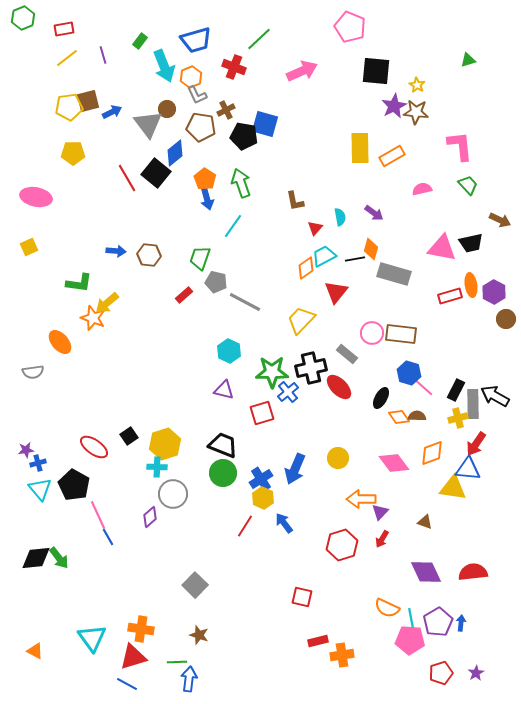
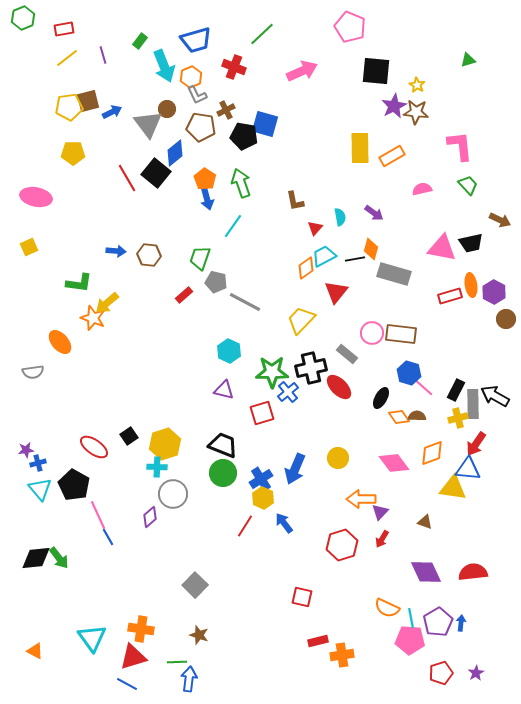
green line at (259, 39): moved 3 px right, 5 px up
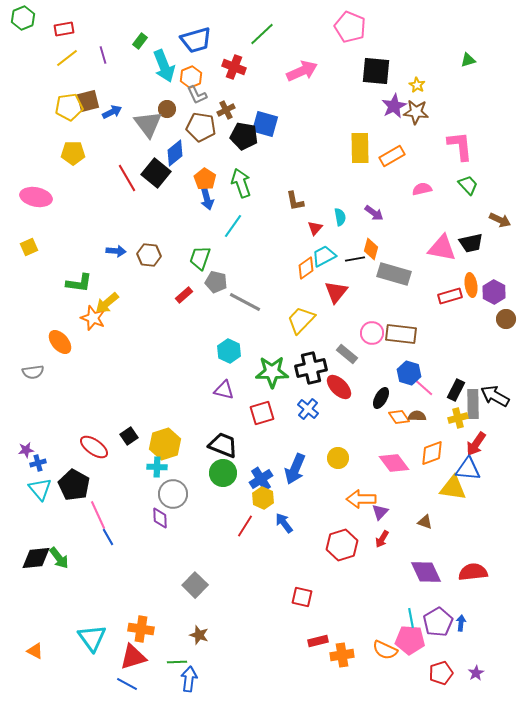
blue cross at (288, 392): moved 20 px right, 17 px down; rotated 10 degrees counterclockwise
purple diamond at (150, 517): moved 10 px right, 1 px down; rotated 50 degrees counterclockwise
orange semicircle at (387, 608): moved 2 px left, 42 px down
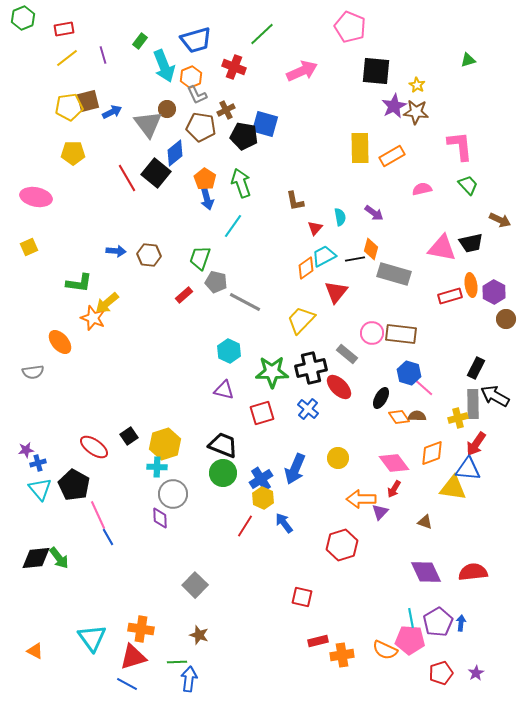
black rectangle at (456, 390): moved 20 px right, 22 px up
red arrow at (382, 539): moved 12 px right, 50 px up
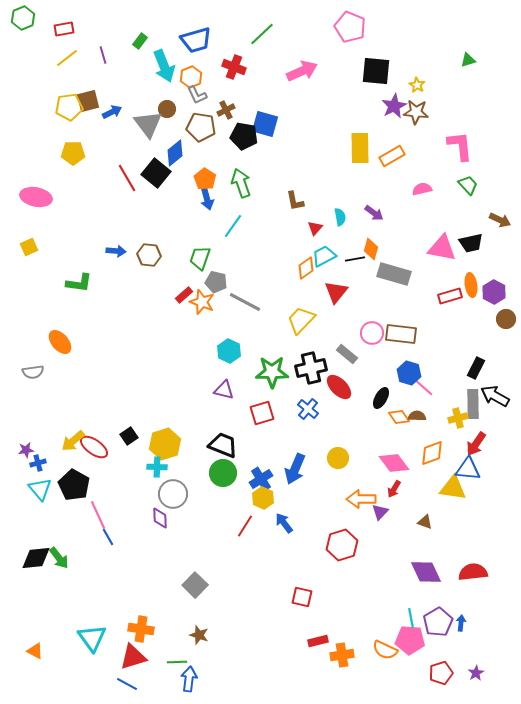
yellow arrow at (107, 303): moved 34 px left, 138 px down
orange star at (93, 318): moved 109 px right, 16 px up
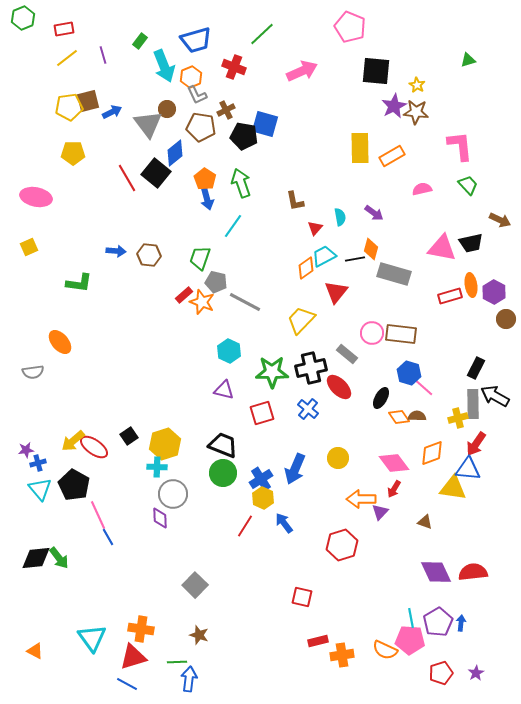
purple diamond at (426, 572): moved 10 px right
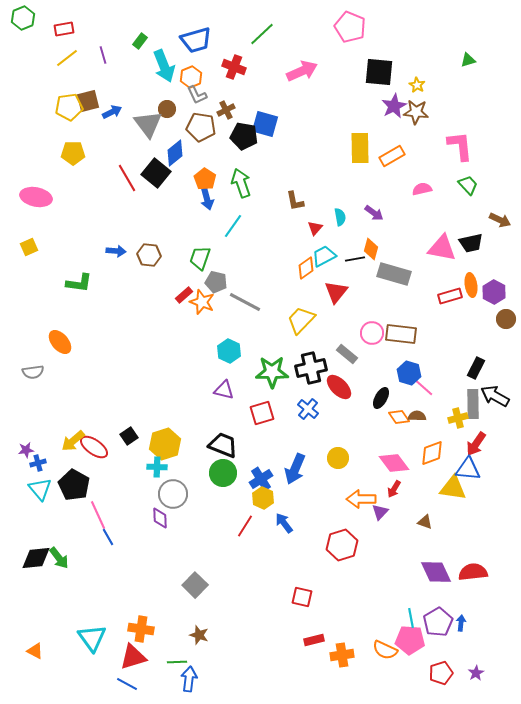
black square at (376, 71): moved 3 px right, 1 px down
red rectangle at (318, 641): moved 4 px left, 1 px up
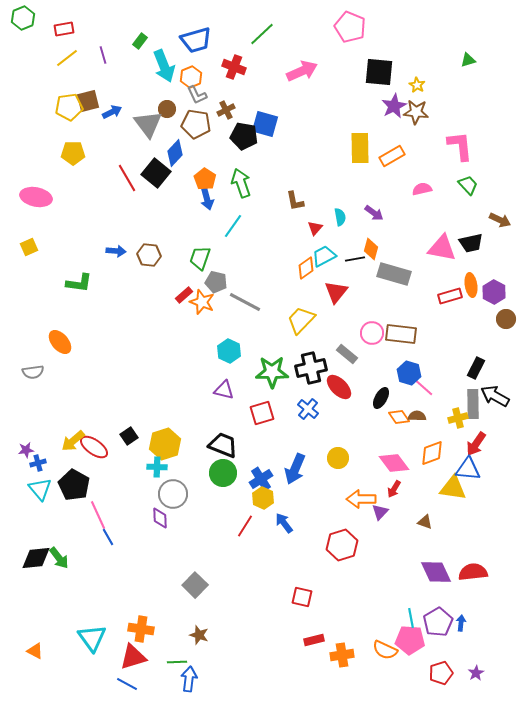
brown pentagon at (201, 127): moved 5 px left, 3 px up
blue diamond at (175, 153): rotated 8 degrees counterclockwise
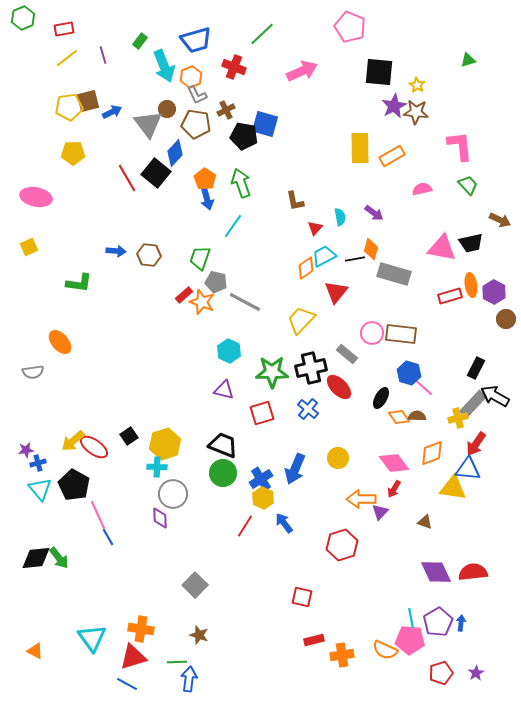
gray rectangle at (473, 404): rotated 44 degrees clockwise
